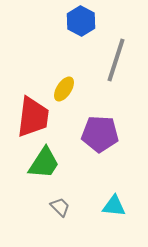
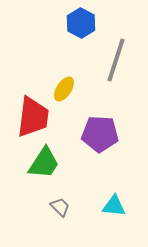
blue hexagon: moved 2 px down
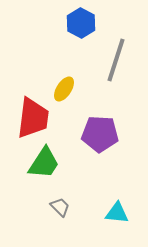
red trapezoid: moved 1 px down
cyan triangle: moved 3 px right, 7 px down
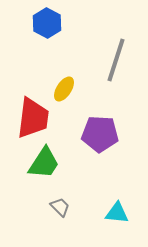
blue hexagon: moved 34 px left
